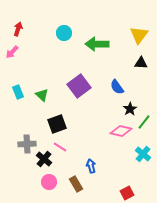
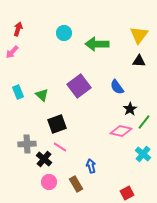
black triangle: moved 2 px left, 2 px up
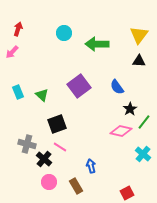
gray cross: rotated 18 degrees clockwise
brown rectangle: moved 2 px down
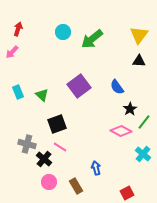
cyan circle: moved 1 px left, 1 px up
green arrow: moved 5 px left, 5 px up; rotated 40 degrees counterclockwise
pink diamond: rotated 15 degrees clockwise
blue arrow: moved 5 px right, 2 px down
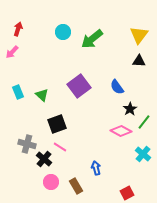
pink circle: moved 2 px right
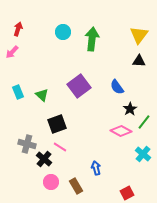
green arrow: rotated 135 degrees clockwise
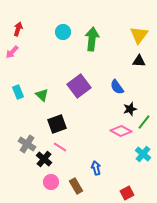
black star: rotated 16 degrees clockwise
gray cross: rotated 18 degrees clockwise
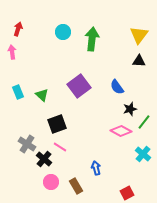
pink arrow: rotated 128 degrees clockwise
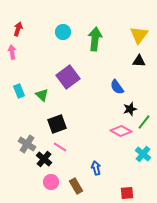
green arrow: moved 3 px right
purple square: moved 11 px left, 9 px up
cyan rectangle: moved 1 px right, 1 px up
red square: rotated 24 degrees clockwise
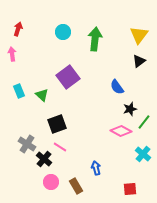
pink arrow: moved 2 px down
black triangle: rotated 40 degrees counterclockwise
red square: moved 3 px right, 4 px up
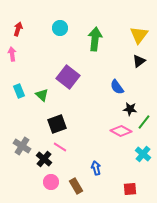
cyan circle: moved 3 px left, 4 px up
purple square: rotated 15 degrees counterclockwise
black star: rotated 24 degrees clockwise
gray cross: moved 5 px left, 2 px down
